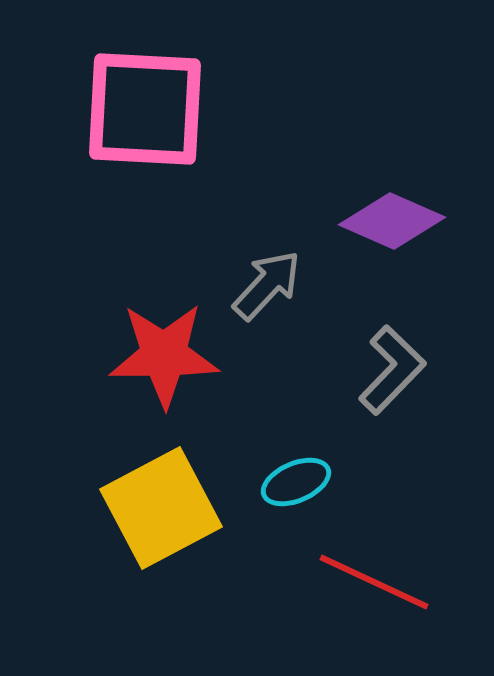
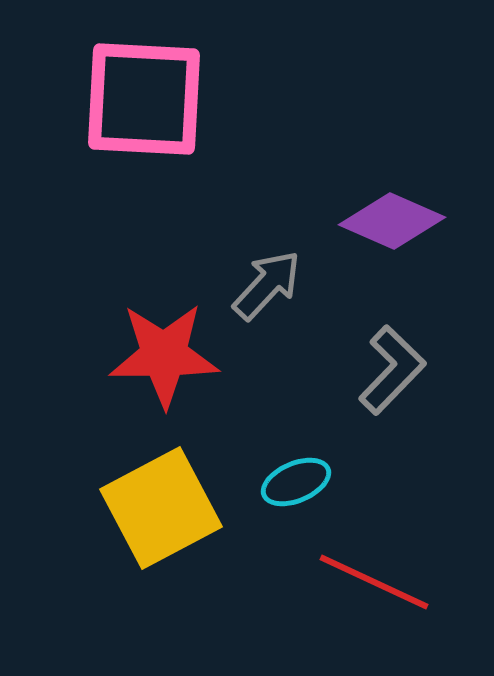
pink square: moved 1 px left, 10 px up
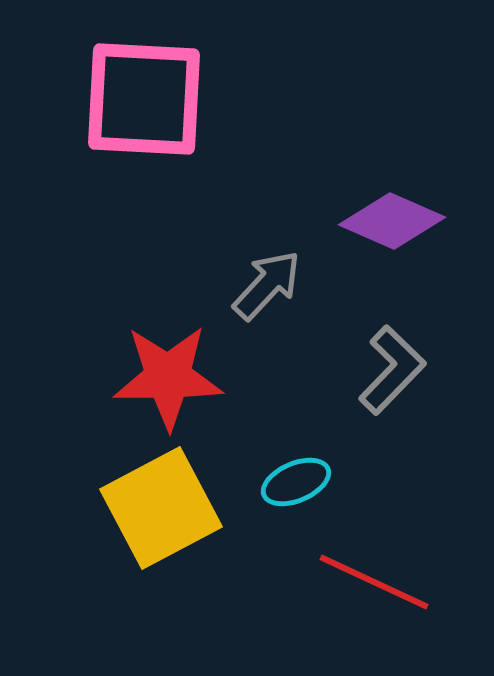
red star: moved 4 px right, 22 px down
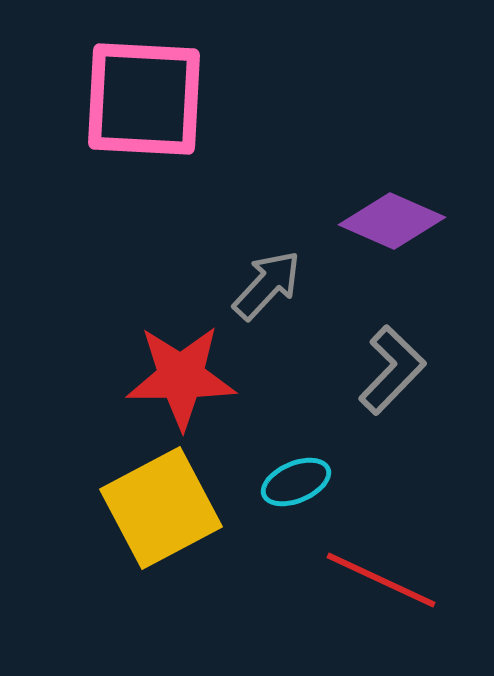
red star: moved 13 px right
red line: moved 7 px right, 2 px up
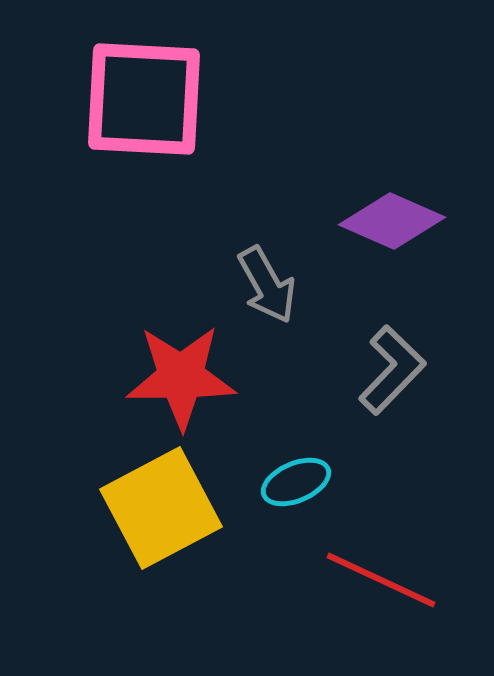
gray arrow: rotated 108 degrees clockwise
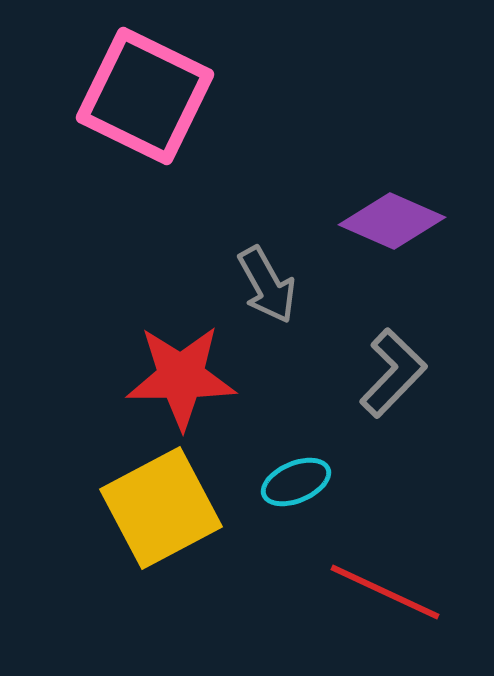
pink square: moved 1 px right, 3 px up; rotated 23 degrees clockwise
gray L-shape: moved 1 px right, 3 px down
red line: moved 4 px right, 12 px down
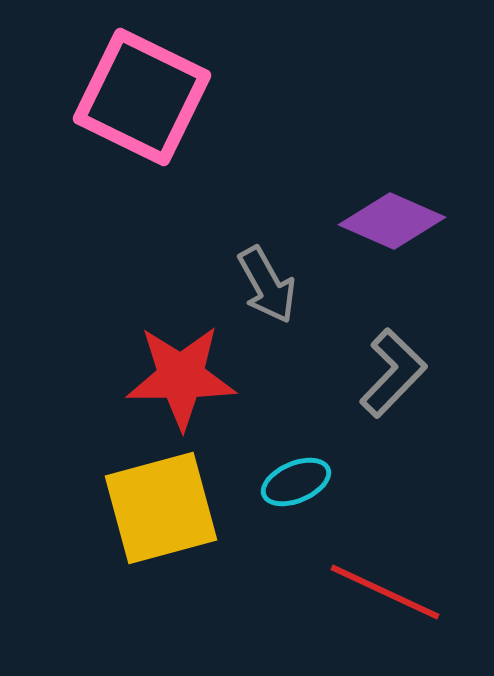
pink square: moved 3 px left, 1 px down
yellow square: rotated 13 degrees clockwise
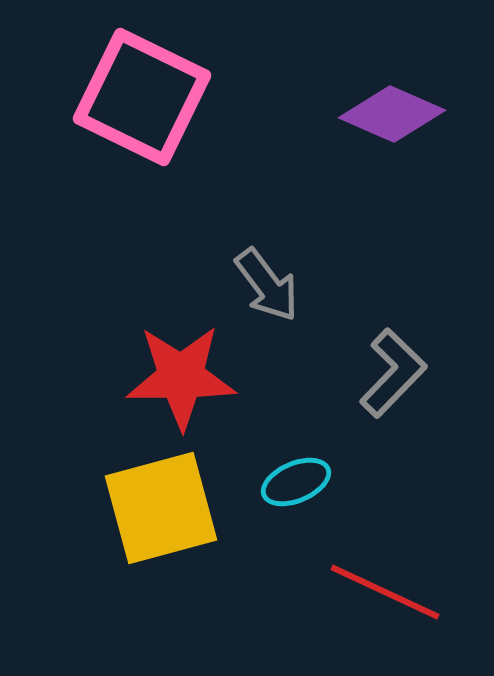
purple diamond: moved 107 px up
gray arrow: rotated 8 degrees counterclockwise
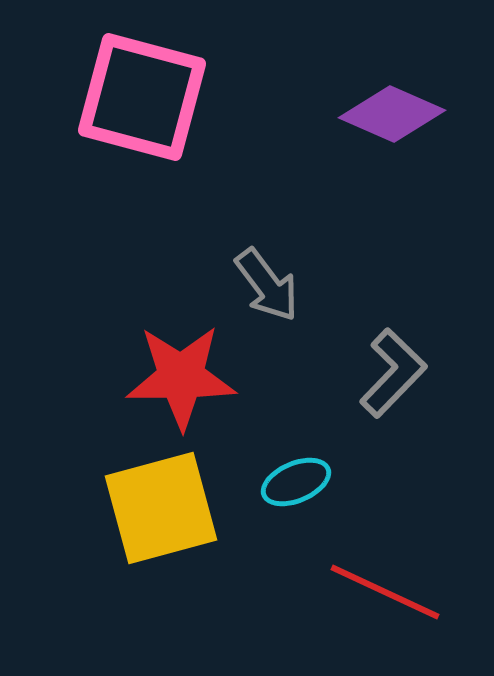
pink square: rotated 11 degrees counterclockwise
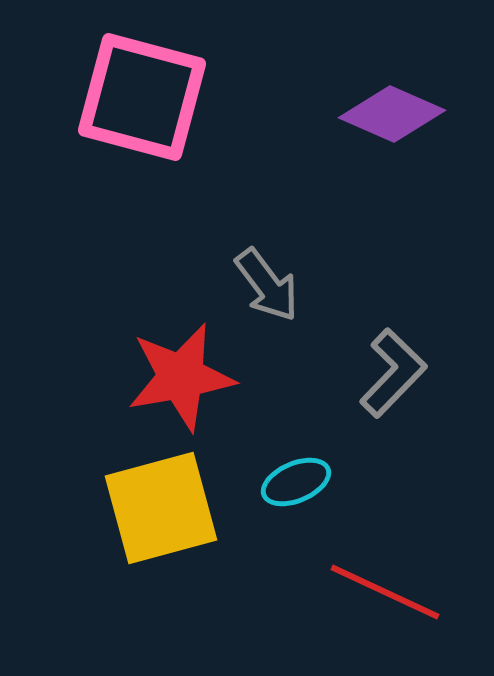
red star: rotated 10 degrees counterclockwise
